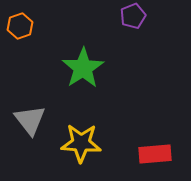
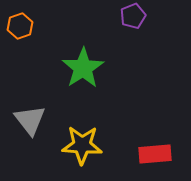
yellow star: moved 1 px right, 2 px down
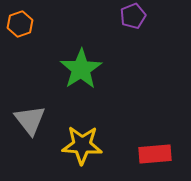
orange hexagon: moved 2 px up
green star: moved 2 px left, 1 px down
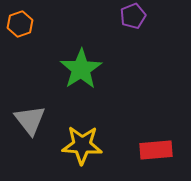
red rectangle: moved 1 px right, 4 px up
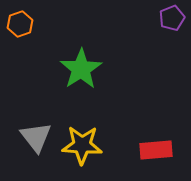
purple pentagon: moved 39 px right, 2 px down
gray triangle: moved 6 px right, 17 px down
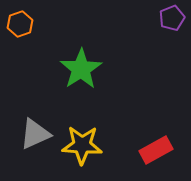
gray triangle: moved 1 px left, 3 px up; rotated 44 degrees clockwise
red rectangle: rotated 24 degrees counterclockwise
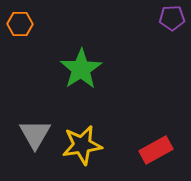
purple pentagon: rotated 20 degrees clockwise
orange hexagon: rotated 20 degrees clockwise
gray triangle: rotated 36 degrees counterclockwise
yellow star: rotated 12 degrees counterclockwise
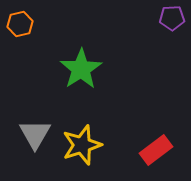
orange hexagon: rotated 15 degrees counterclockwise
yellow star: rotated 9 degrees counterclockwise
red rectangle: rotated 8 degrees counterclockwise
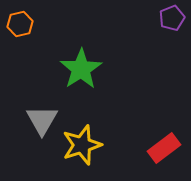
purple pentagon: rotated 20 degrees counterclockwise
gray triangle: moved 7 px right, 14 px up
red rectangle: moved 8 px right, 2 px up
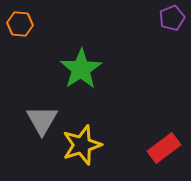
orange hexagon: rotated 20 degrees clockwise
